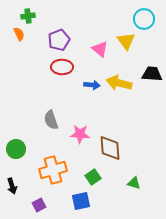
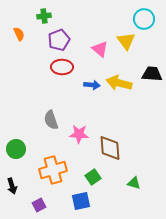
green cross: moved 16 px right
pink star: moved 1 px left
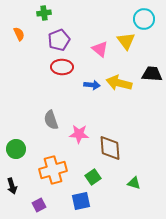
green cross: moved 3 px up
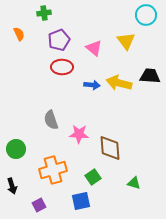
cyan circle: moved 2 px right, 4 px up
pink triangle: moved 6 px left, 1 px up
black trapezoid: moved 2 px left, 2 px down
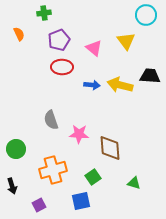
yellow arrow: moved 1 px right, 2 px down
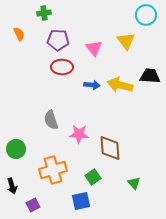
purple pentagon: moved 1 px left; rotated 25 degrees clockwise
pink triangle: rotated 12 degrees clockwise
green triangle: rotated 32 degrees clockwise
purple square: moved 6 px left
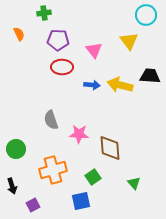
yellow triangle: moved 3 px right
pink triangle: moved 2 px down
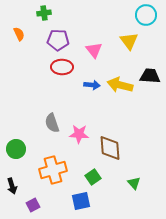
gray semicircle: moved 1 px right, 3 px down
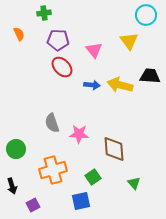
red ellipse: rotated 45 degrees clockwise
brown diamond: moved 4 px right, 1 px down
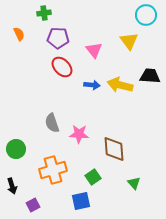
purple pentagon: moved 2 px up
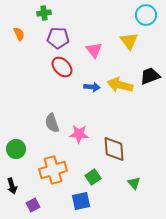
black trapezoid: rotated 25 degrees counterclockwise
blue arrow: moved 2 px down
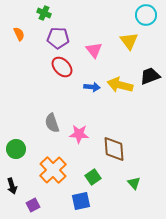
green cross: rotated 32 degrees clockwise
orange cross: rotated 28 degrees counterclockwise
